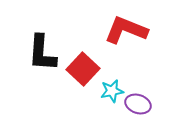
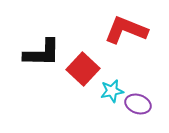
black L-shape: rotated 93 degrees counterclockwise
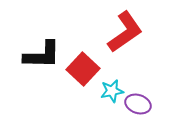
red L-shape: moved 1 px left, 2 px down; rotated 123 degrees clockwise
black L-shape: moved 2 px down
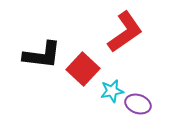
black L-shape: rotated 6 degrees clockwise
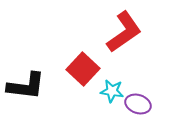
red L-shape: moved 1 px left
black L-shape: moved 16 px left, 31 px down
cyan star: rotated 20 degrees clockwise
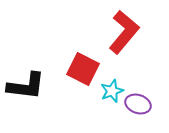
red L-shape: rotated 15 degrees counterclockwise
red square: rotated 16 degrees counterclockwise
cyan star: rotated 30 degrees counterclockwise
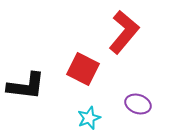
cyan star: moved 23 px left, 27 px down
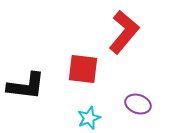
red square: rotated 20 degrees counterclockwise
